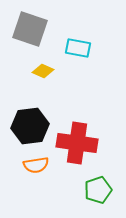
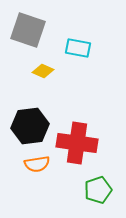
gray square: moved 2 px left, 1 px down
orange semicircle: moved 1 px right, 1 px up
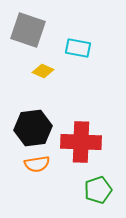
black hexagon: moved 3 px right, 2 px down
red cross: moved 4 px right, 1 px up; rotated 6 degrees counterclockwise
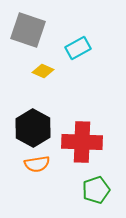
cyan rectangle: rotated 40 degrees counterclockwise
black hexagon: rotated 24 degrees counterclockwise
red cross: moved 1 px right
green pentagon: moved 2 px left
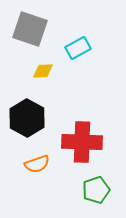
gray square: moved 2 px right, 1 px up
yellow diamond: rotated 25 degrees counterclockwise
black hexagon: moved 6 px left, 10 px up
orange semicircle: rotated 10 degrees counterclockwise
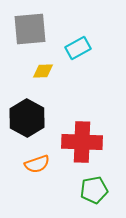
gray square: rotated 24 degrees counterclockwise
green pentagon: moved 2 px left; rotated 8 degrees clockwise
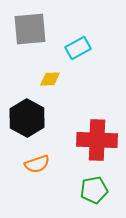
yellow diamond: moved 7 px right, 8 px down
red cross: moved 15 px right, 2 px up
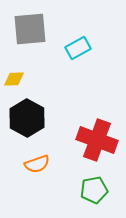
yellow diamond: moved 36 px left
red cross: rotated 18 degrees clockwise
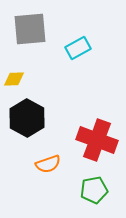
orange semicircle: moved 11 px right
